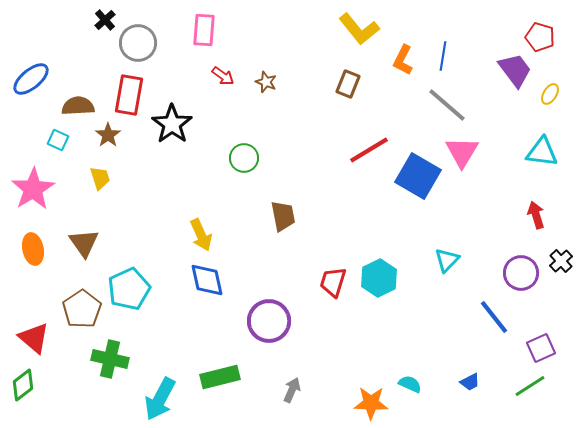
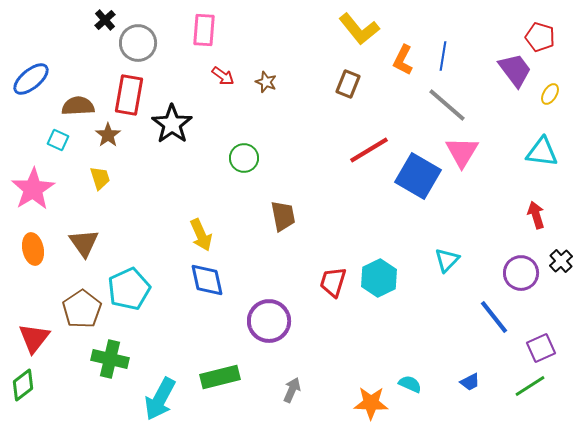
red triangle at (34, 338): rotated 28 degrees clockwise
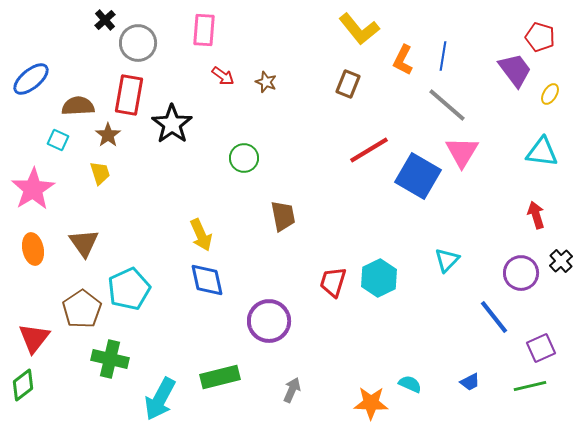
yellow trapezoid at (100, 178): moved 5 px up
green line at (530, 386): rotated 20 degrees clockwise
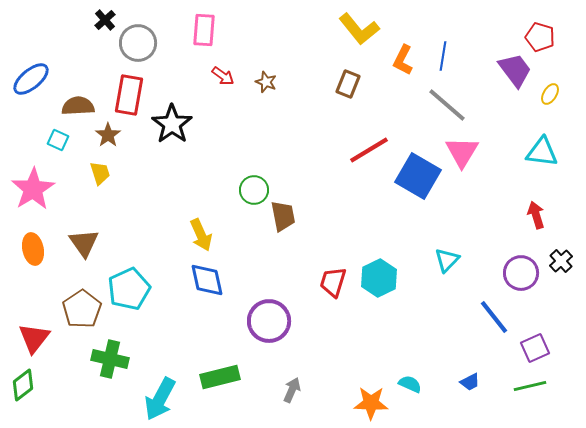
green circle at (244, 158): moved 10 px right, 32 px down
purple square at (541, 348): moved 6 px left
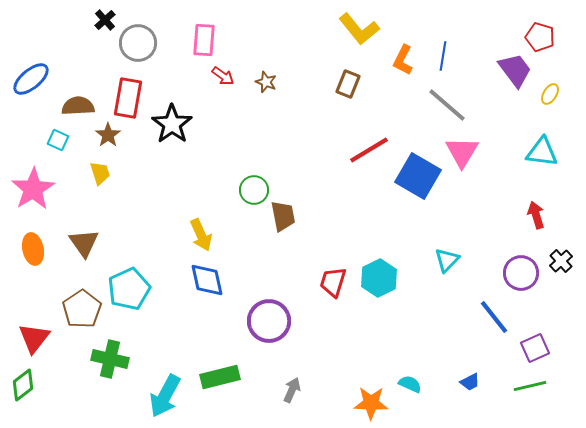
pink rectangle at (204, 30): moved 10 px down
red rectangle at (129, 95): moved 1 px left, 3 px down
cyan arrow at (160, 399): moved 5 px right, 3 px up
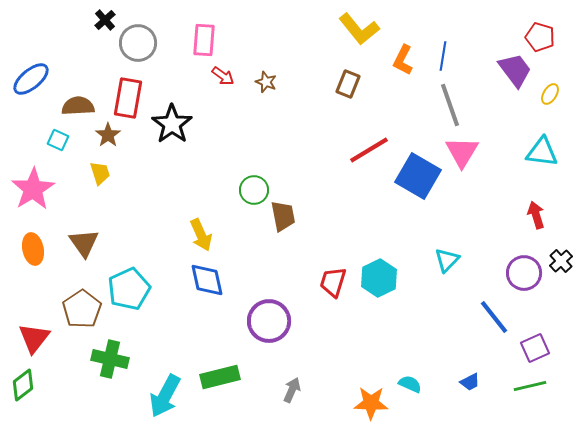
gray line at (447, 105): moved 3 px right; rotated 30 degrees clockwise
purple circle at (521, 273): moved 3 px right
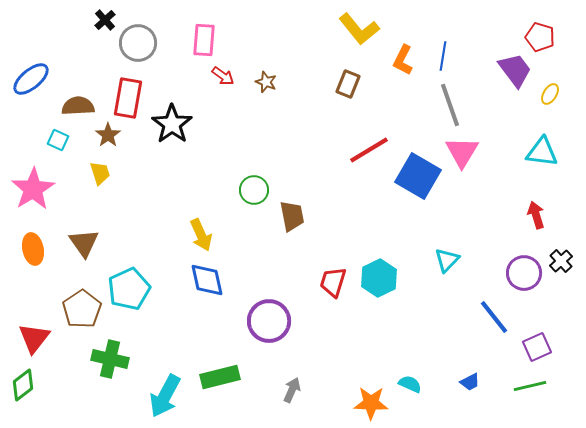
brown trapezoid at (283, 216): moved 9 px right
purple square at (535, 348): moved 2 px right, 1 px up
